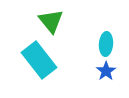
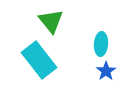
cyan ellipse: moved 5 px left
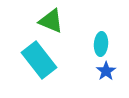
green triangle: rotated 28 degrees counterclockwise
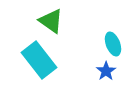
green triangle: rotated 12 degrees clockwise
cyan ellipse: moved 12 px right; rotated 25 degrees counterclockwise
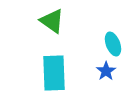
green triangle: moved 1 px right
cyan rectangle: moved 15 px right, 13 px down; rotated 36 degrees clockwise
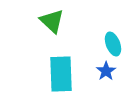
green triangle: rotated 8 degrees clockwise
cyan rectangle: moved 7 px right, 1 px down
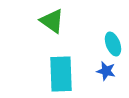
green triangle: rotated 8 degrees counterclockwise
blue star: rotated 24 degrees counterclockwise
